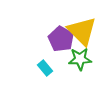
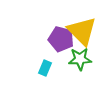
purple pentagon: rotated 15 degrees counterclockwise
cyan rectangle: rotated 63 degrees clockwise
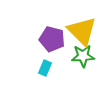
purple pentagon: moved 9 px left
green star: moved 3 px right, 3 px up
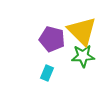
cyan rectangle: moved 2 px right, 5 px down
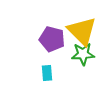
green star: moved 2 px up
cyan rectangle: rotated 28 degrees counterclockwise
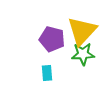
yellow triangle: rotated 28 degrees clockwise
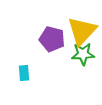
cyan rectangle: moved 23 px left
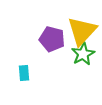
green star: rotated 25 degrees counterclockwise
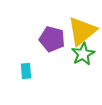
yellow triangle: rotated 8 degrees clockwise
cyan rectangle: moved 2 px right, 2 px up
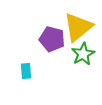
yellow triangle: moved 4 px left, 4 px up
